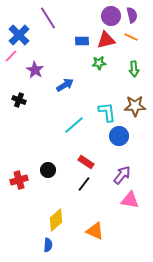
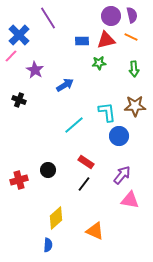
yellow diamond: moved 2 px up
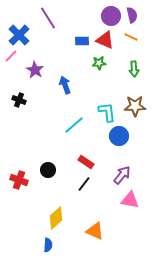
red triangle: moved 1 px left; rotated 36 degrees clockwise
blue arrow: rotated 78 degrees counterclockwise
red cross: rotated 36 degrees clockwise
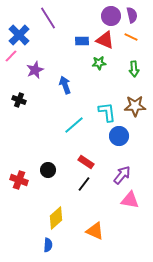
purple star: rotated 18 degrees clockwise
